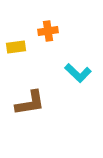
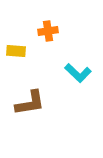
yellow rectangle: moved 4 px down; rotated 12 degrees clockwise
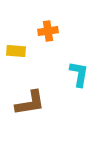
cyan L-shape: moved 1 px right, 1 px down; rotated 124 degrees counterclockwise
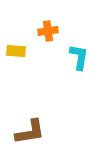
cyan L-shape: moved 17 px up
brown L-shape: moved 29 px down
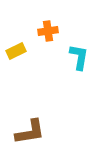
yellow rectangle: rotated 30 degrees counterclockwise
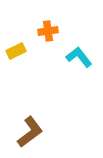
cyan L-shape: rotated 48 degrees counterclockwise
brown L-shape: rotated 28 degrees counterclockwise
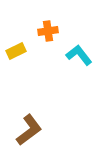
cyan L-shape: moved 2 px up
brown L-shape: moved 1 px left, 2 px up
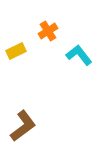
orange cross: rotated 24 degrees counterclockwise
brown L-shape: moved 6 px left, 4 px up
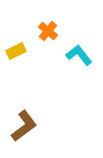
orange cross: rotated 18 degrees counterclockwise
brown L-shape: moved 1 px right
